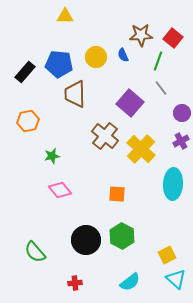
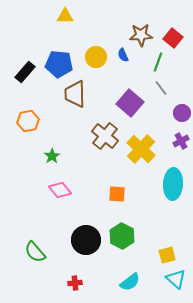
green line: moved 1 px down
green star: rotated 21 degrees counterclockwise
yellow square: rotated 12 degrees clockwise
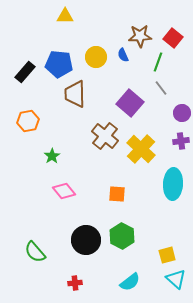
brown star: moved 1 px left, 1 px down
purple cross: rotated 21 degrees clockwise
pink diamond: moved 4 px right, 1 px down
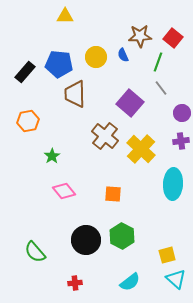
orange square: moved 4 px left
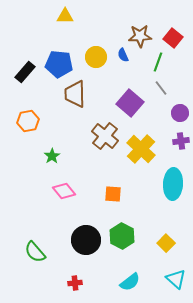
purple circle: moved 2 px left
yellow square: moved 1 px left, 12 px up; rotated 30 degrees counterclockwise
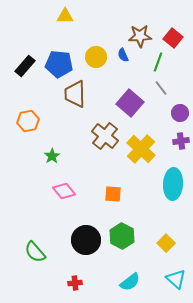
black rectangle: moved 6 px up
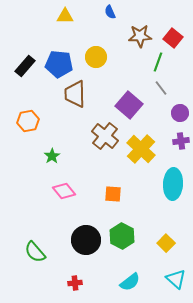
blue semicircle: moved 13 px left, 43 px up
purple square: moved 1 px left, 2 px down
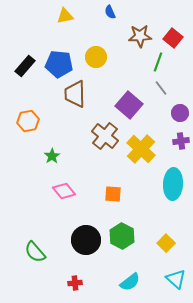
yellow triangle: rotated 12 degrees counterclockwise
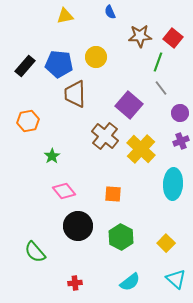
purple cross: rotated 14 degrees counterclockwise
green hexagon: moved 1 px left, 1 px down
black circle: moved 8 px left, 14 px up
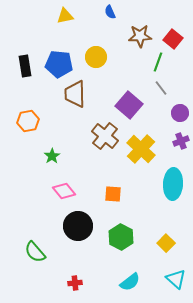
red square: moved 1 px down
black rectangle: rotated 50 degrees counterclockwise
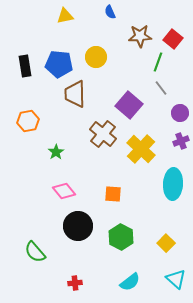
brown cross: moved 2 px left, 2 px up
green star: moved 4 px right, 4 px up
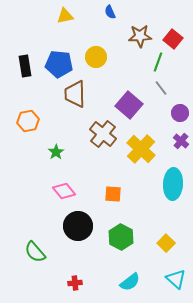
purple cross: rotated 28 degrees counterclockwise
